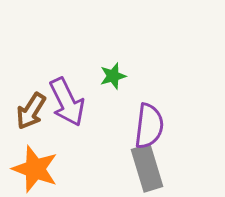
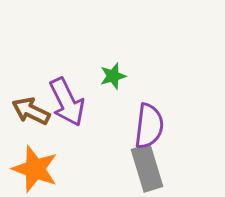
brown arrow: rotated 84 degrees clockwise
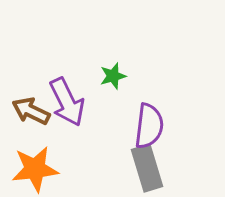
orange star: rotated 27 degrees counterclockwise
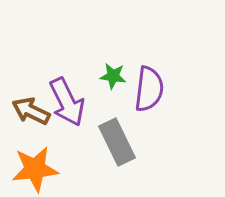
green star: rotated 24 degrees clockwise
purple semicircle: moved 37 px up
gray rectangle: moved 30 px left, 26 px up; rotated 9 degrees counterclockwise
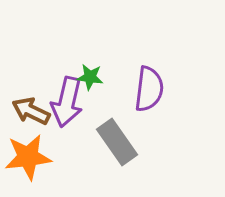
green star: moved 23 px left, 1 px down
purple arrow: rotated 39 degrees clockwise
gray rectangle: rotated 9 degrees counterclockwise
orange star: moved 7 px left, 12 px up
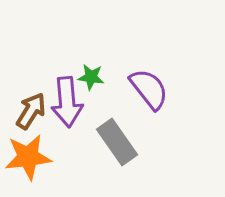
green star: moved 1 px right
purple semicircle: rotated 45 degrees counterclockwise
purple arrow: rotated 18 degrees counterclockwise
brown arrow: rotated 96 degrees clockwise
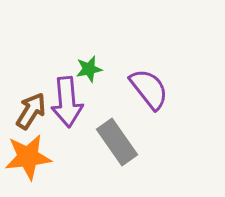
green star: moved 2 px left, 8 px up; rotated 20 degrees counterclockwise
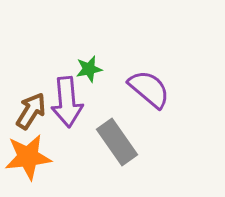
purple semicircle: rotated 12 degrees counterclockwise
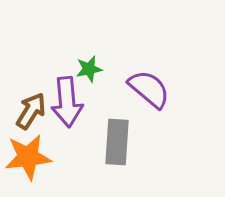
gray rectangle: rotated 39 degrees clockwise
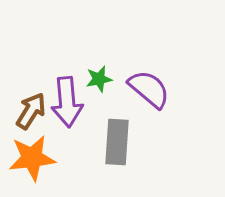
green star: moved 10 px right, 10 px down
orange star: moved 4 px right, 1 px down
